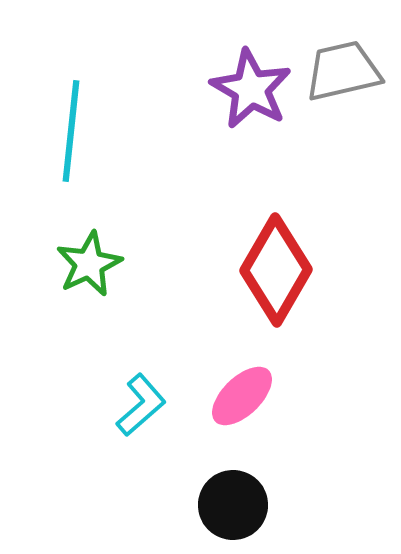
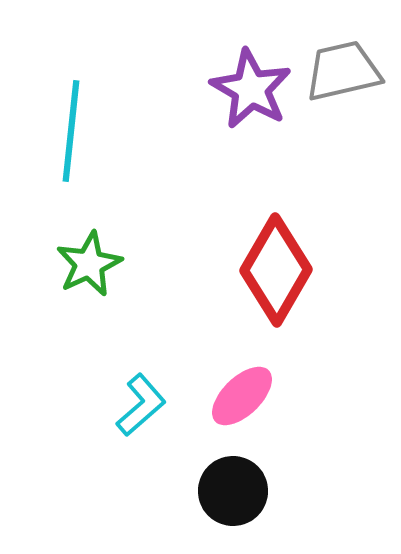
black circle: moved 14 px up
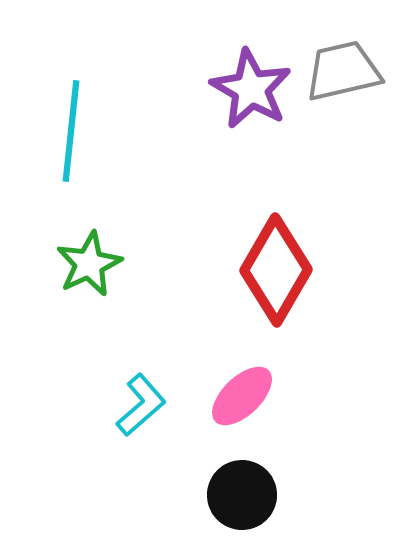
black circle: moved 9 px right, 4 px down
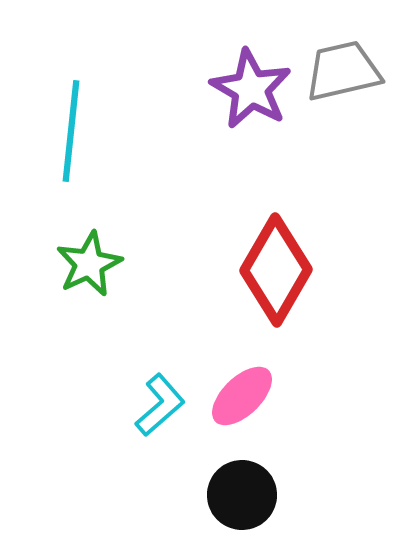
cyan L-shape: moved 19 px right
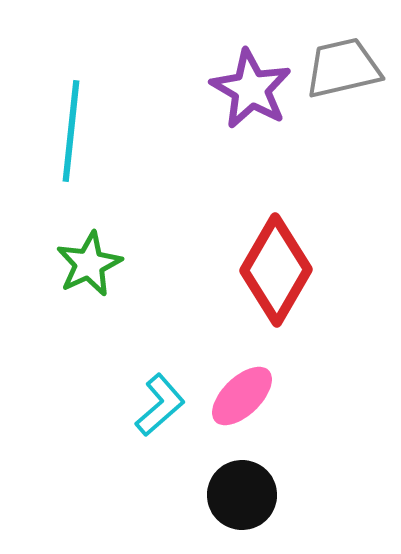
gray trapezoid: moved 3 px up
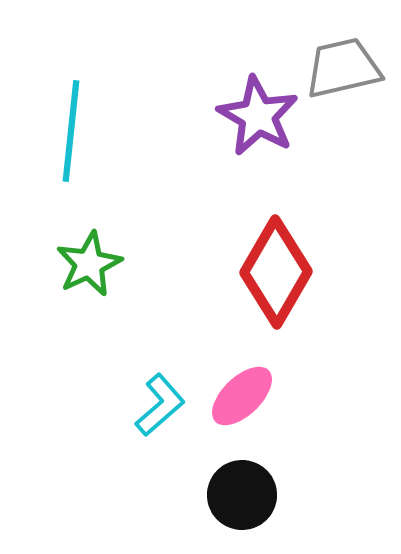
purple star: moved 7 px right, 27 px down
red diamond: moved 2 px down
